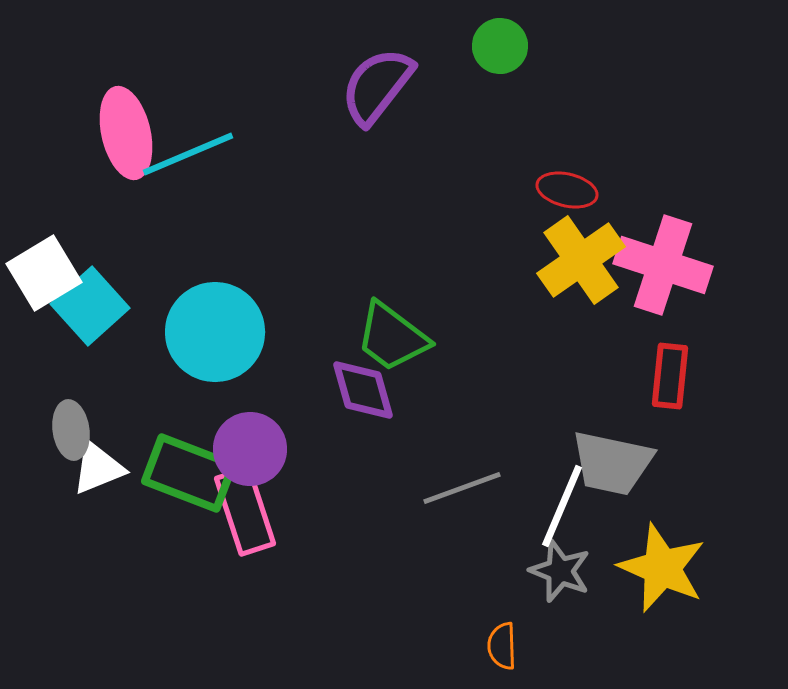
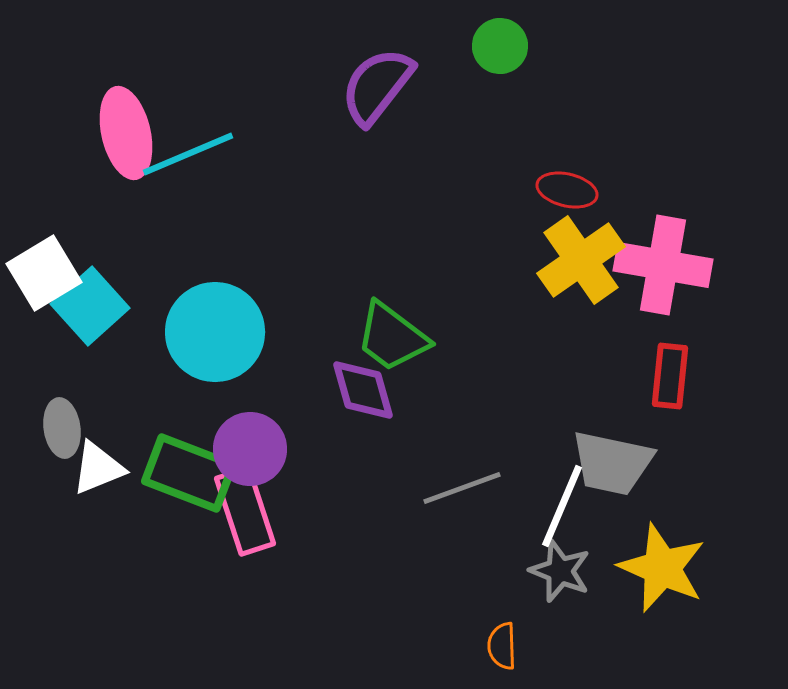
pink cross: rotated 8 degrees counterclockwise
gray ellipse: moved 9 px left, 2 px up
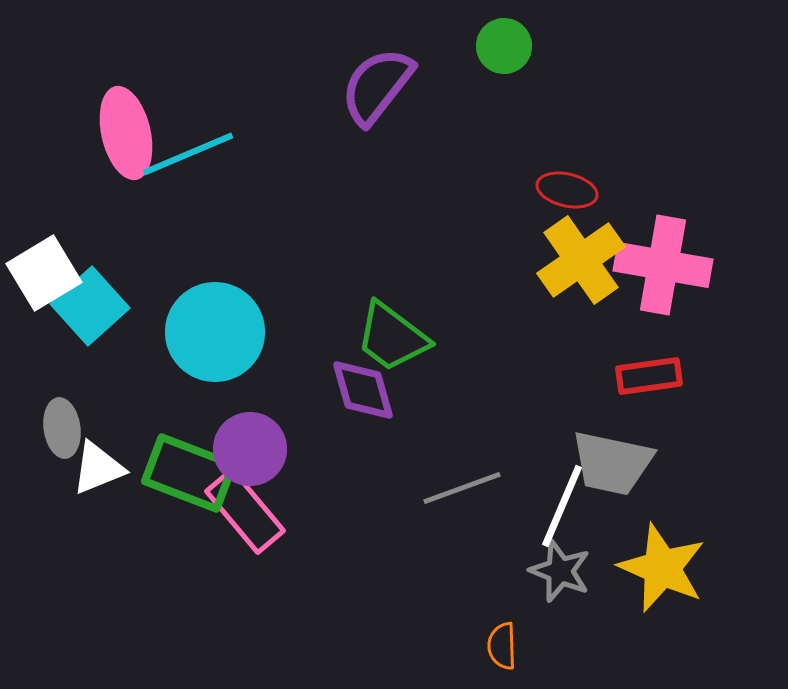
green circle: moved 4 px right
red rectangle: moved 21 px left; rotated 76 degrees clockwise
pink rectangle: rotated 22 degrees counterclockwise
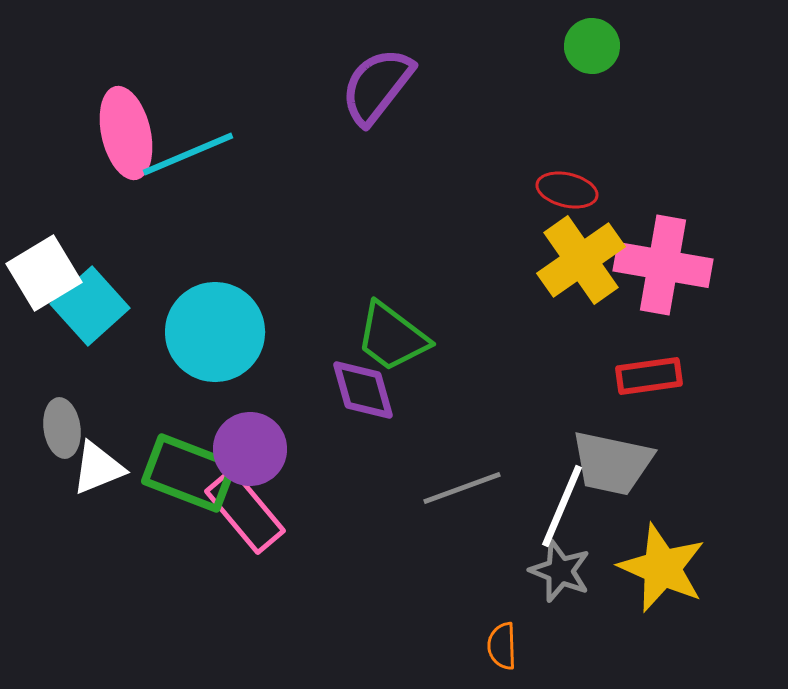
green circle: moved 88 px right
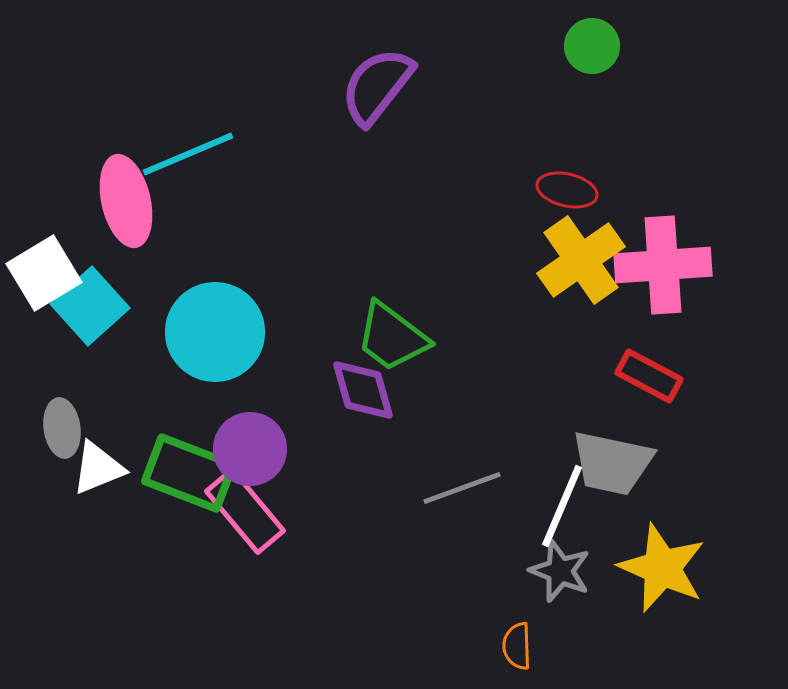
pink ellipse: moved 68 px down
pink cross: rotated 14 degrees counterclockwise
red rectangle: rotated 36 degrees clockwise
orange semicircle: moved 15 px right
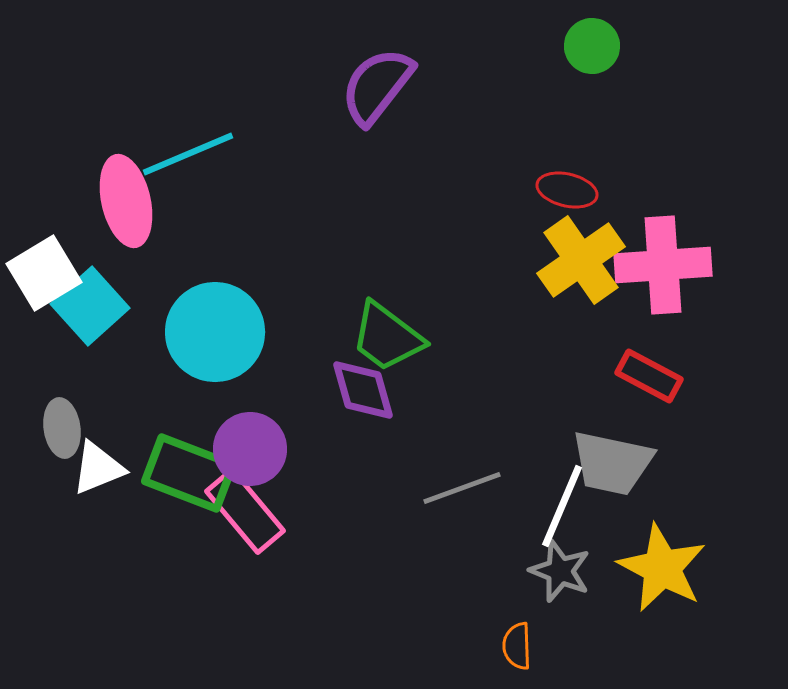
green trapezoid: moved 5 px left
yellow star: rotated 4 degrees clockwise
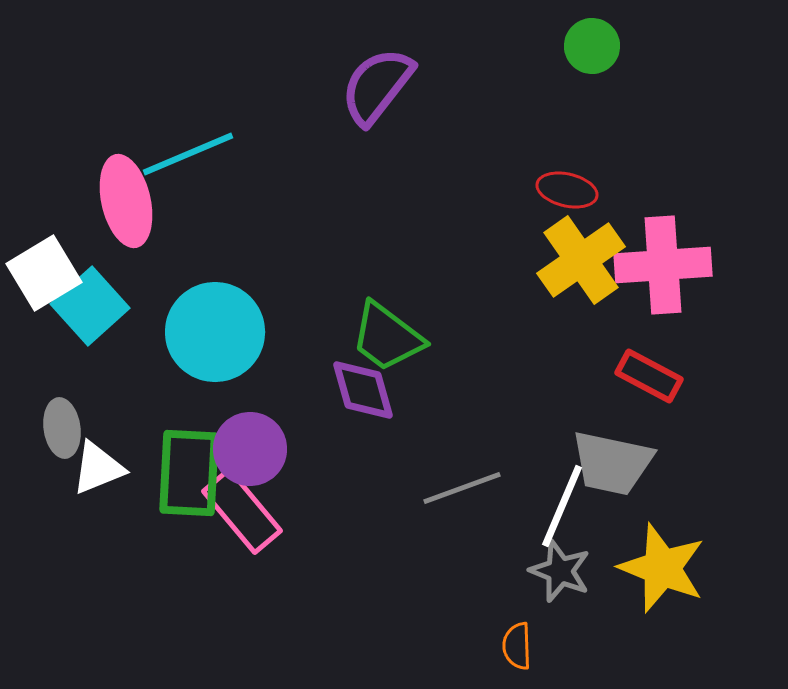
green rectangle: rotated 72 degrees clockwise
pink rectangle: moved 3 px left
yellow star: rotated 6 degrees counterclockwise
